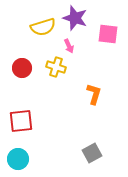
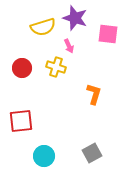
cyan circle: moved 26 px right, 3 px up
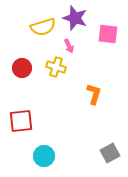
gray square: moved 18 px right
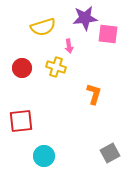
purple star: moved 10 px right; rotated 25 degrees counterclockwise
pink arrow: rotated 16 degrees clockwise
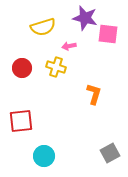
purple star: rotated 20 degrees clockwise
pink arrow: rotated 88 degrees clockwise
